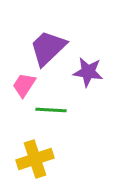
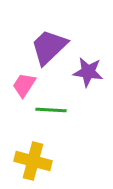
purple trapezoid: moved 1 px right, 1 px up
yellow cross: moved 2 px left, 2 px down; rotated 33 degrees clockwise
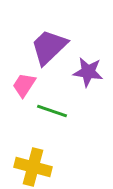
green line: moved 1 px right, 1 px down; rotated 16 degrees clockwise
yellow cross: moved 6 px down
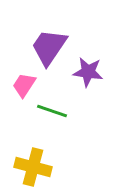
purple trapezoid: rotated 12 degrees counterclockwise
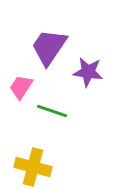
pink trapezoid: moved 3 px left, 2 px down
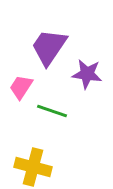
purple star: moved 1 px left, 2 px down
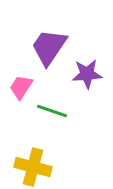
purple star: rotated 12 degrees counterclockwise
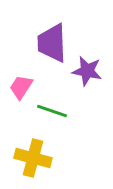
purple trapezoid: moved 3 px right, 4 px up; rotated 36 degrees counterclockwise
purple star: moved 3 px up; rotated 16 degrees clockwise
yellow cross: moved 9 px up
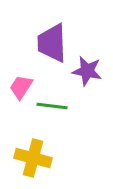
green line: moved 5 px up; rotated 12 degrees counterclockwise
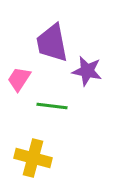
purple trapezoid: rotated 9 degrees counterclockwise
pink trapezoid: moved 2 px left, 8 px up
